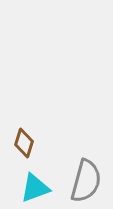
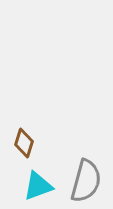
cyan triangle: moved 3 px right, 2 px up
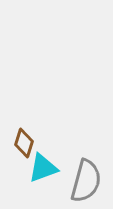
cyan triangle: moved 5 px right, 18 px up
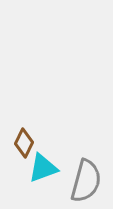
brown diamond: rotated 8 degrees clockwise
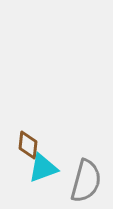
brown diamond: moved 4 px right, 2 px down; rotated 20 degrees counterclockwise
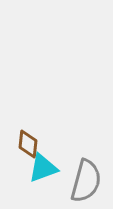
brown diamond: moved 1 px up
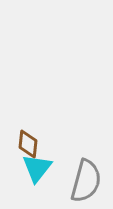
cyan triangle: moved 6 px left; rotated 32 degrees counterclockwise
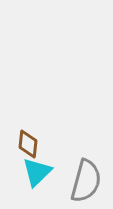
cyan triangle: moved 4 px down; rotated 8 degrees clockwise
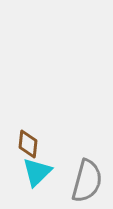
gray semicircle: moved 1 px right
